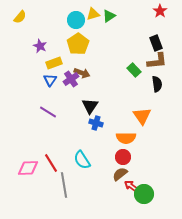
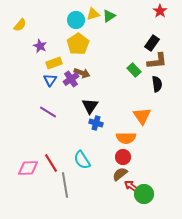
yellow semicircle: moved 8 px down
black rectangle: moved 4 px left; rotated 56 degrees clockwise
gray line: moved 1 px right
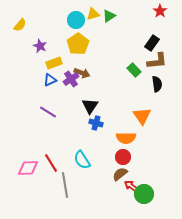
blue triangle: rotated 32 degrees clockwise
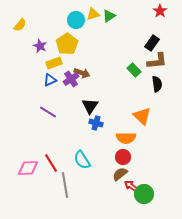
yellow pentagon: moved 11 px left
orange triangle: rotated 12 degrees counterclockwise
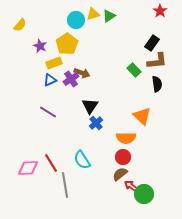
blue cross: rotated 32 degrees clockwise
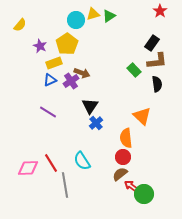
purple cross: moved 2 px down
orange semicircle: rotated 84 degrees clockwise
cyan semicircle: moved 1 px down
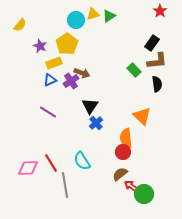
red circle: moved 5 px up
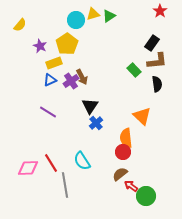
brown arrow: moved 4 px down; rotated 42 degrees clockwise
green circle: moved 2 px right, 2 px down
